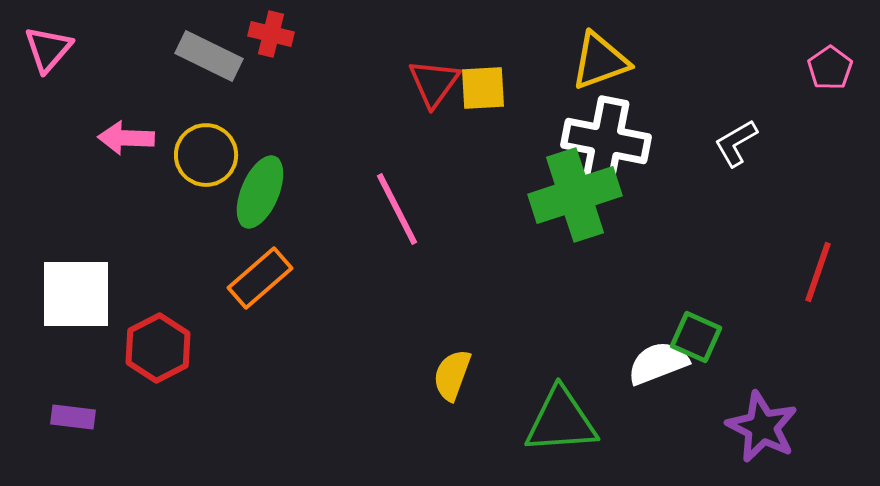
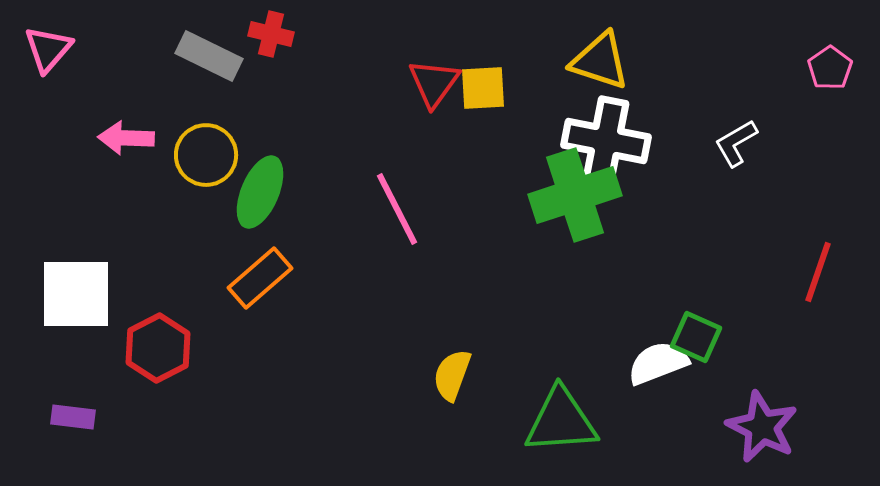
yellow triangle: rotated 38 degrees clockwise
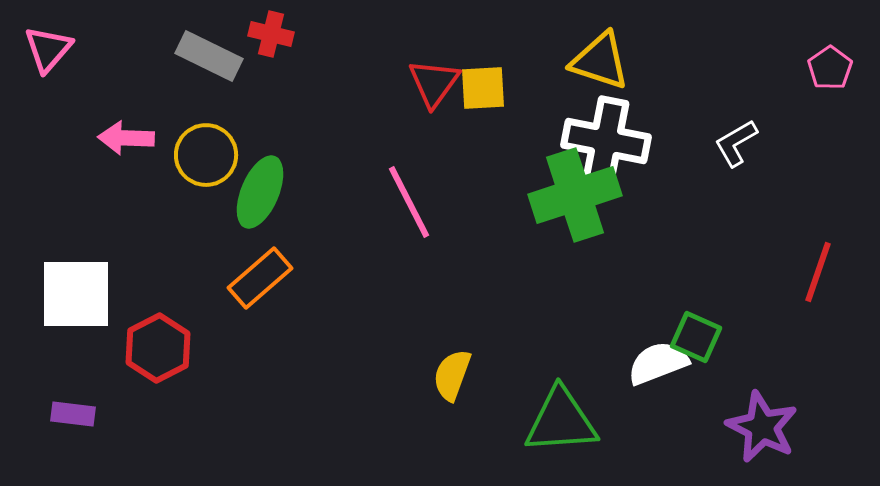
pink line: moved 12 px right, 7 px up
purple rectangle: moved 3 px up
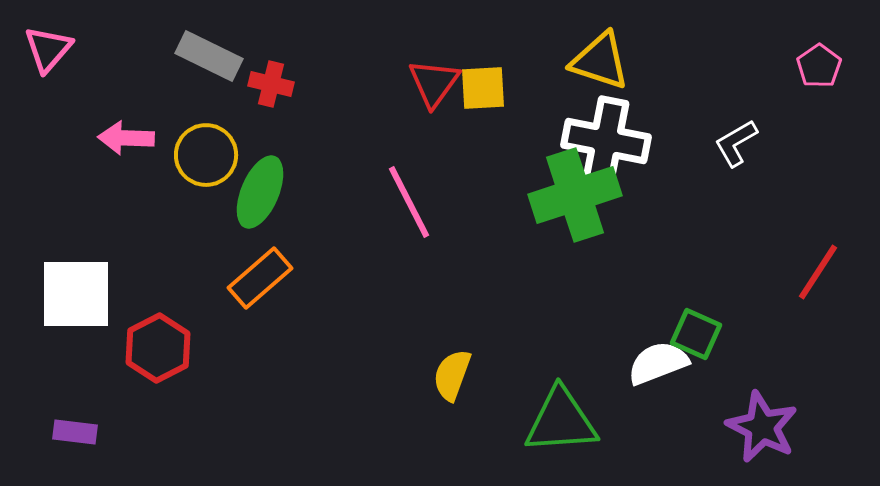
red cross: moved 50 px down
pink pentagon: moved 11 px left, 2 px up
red line: rotated 14 degrees clockwise
green square: moved 3 px up
purple rectangle: moved 2 px right, 18 px down
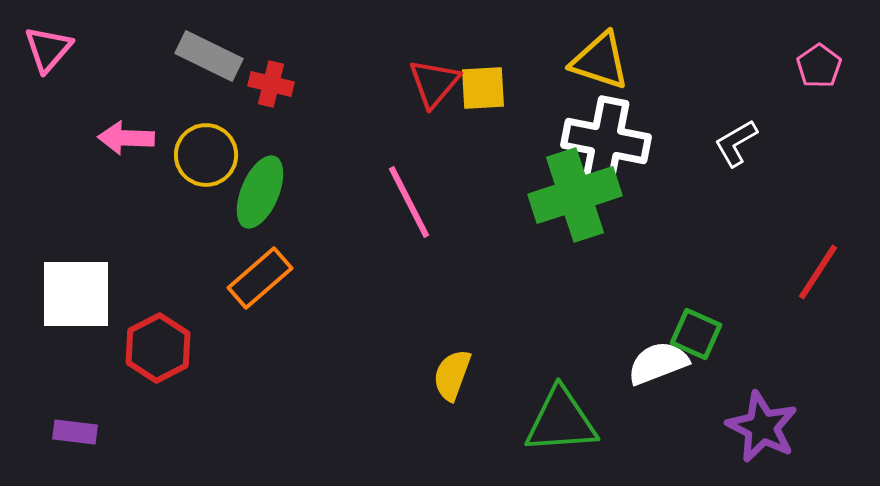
red triangle: rotated 4 degrees clockwise
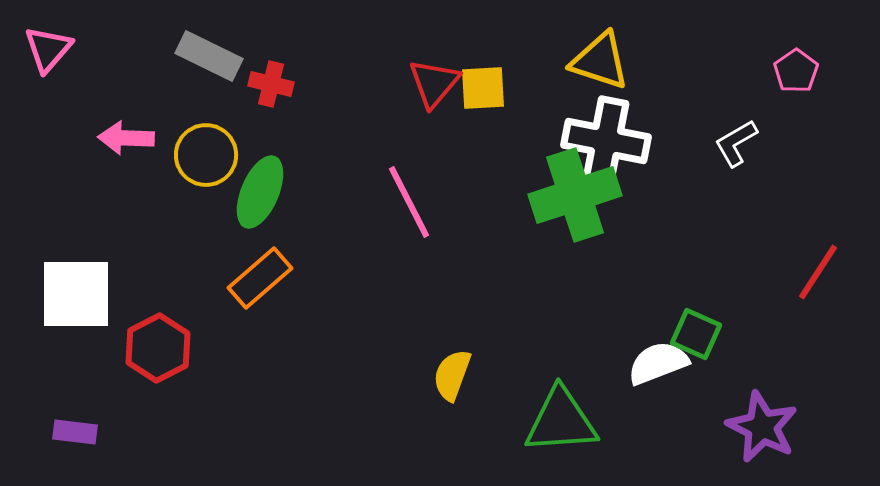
pink pentagon: moved 23 px left, 5 px down
